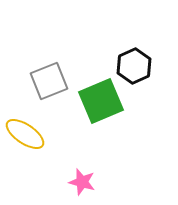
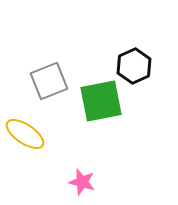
green square: rotated 12 degrees clockwise
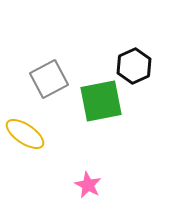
gray square: moved 2 px up; rotated 6 degrees counterclockwise
pink star: moved 6 px right, 3 px down; rotated 12 degrees clockwise
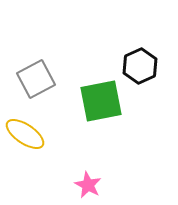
black hexagon: moved 6 px right
gray square: moved 13 px left
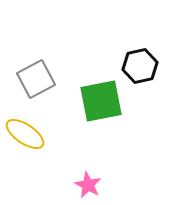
black hexagon: rotated 12 degrees clockwise
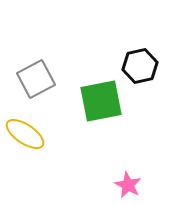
pink star: moved 40 px right
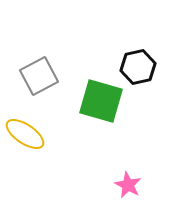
black hexagon: moved 2 px left, 1 px down
gray square: moved 3 px right, 3 px up
green square: rotated 27 degrees clockwise
